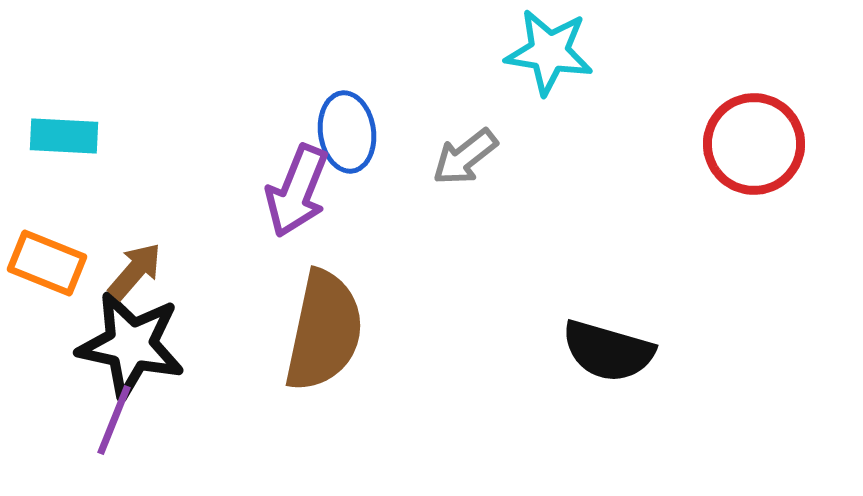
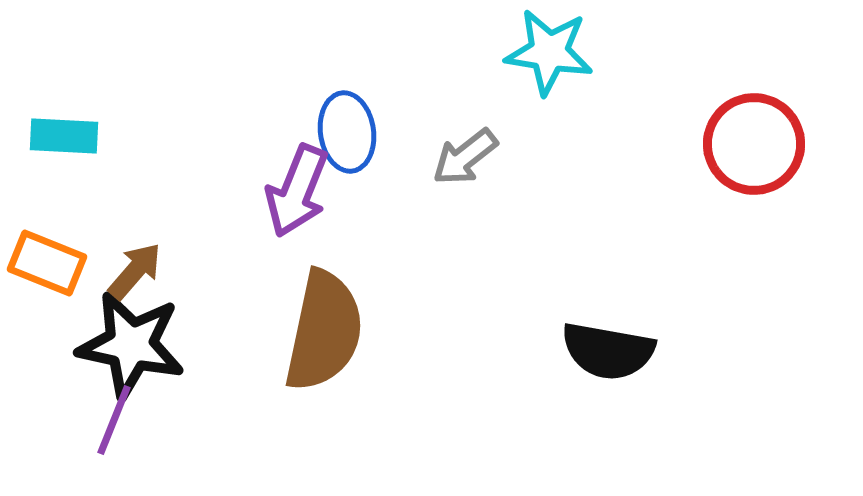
black semicircle: rotated 6 degrees counterclockwise
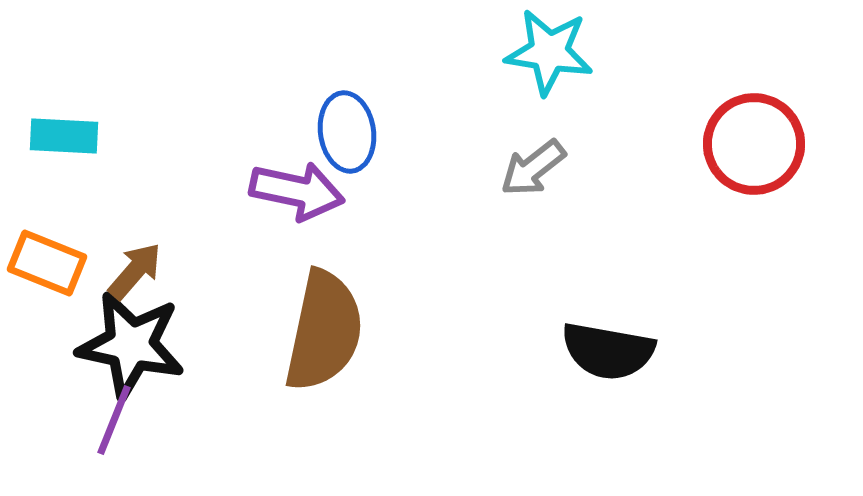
gray arrow: moved 68 px right, 11 px down
purple arrow: rotated 100 degrees counterclockwise
